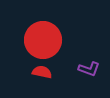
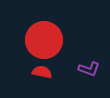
red circle: moved 1 px right
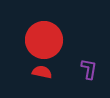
purple L-shape: rotated 100 degrees counterclockwise
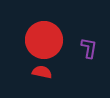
purple L-shape: moved 21 px up
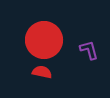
purple L-shape: moved 2 px down; rotated 25 degrees counterclockwise
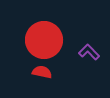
purple L-shape: moved 2 px down; rotated 30 degrees counterclockwise
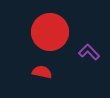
red circle: moved 6 px right, 8 px up
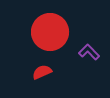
red semicircle: rotated 36 degrees counterclockwise
